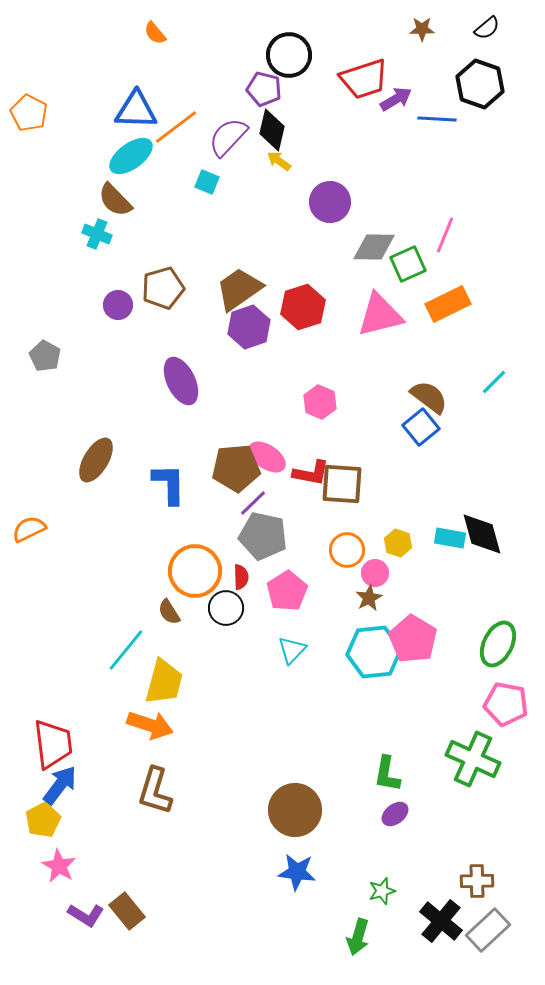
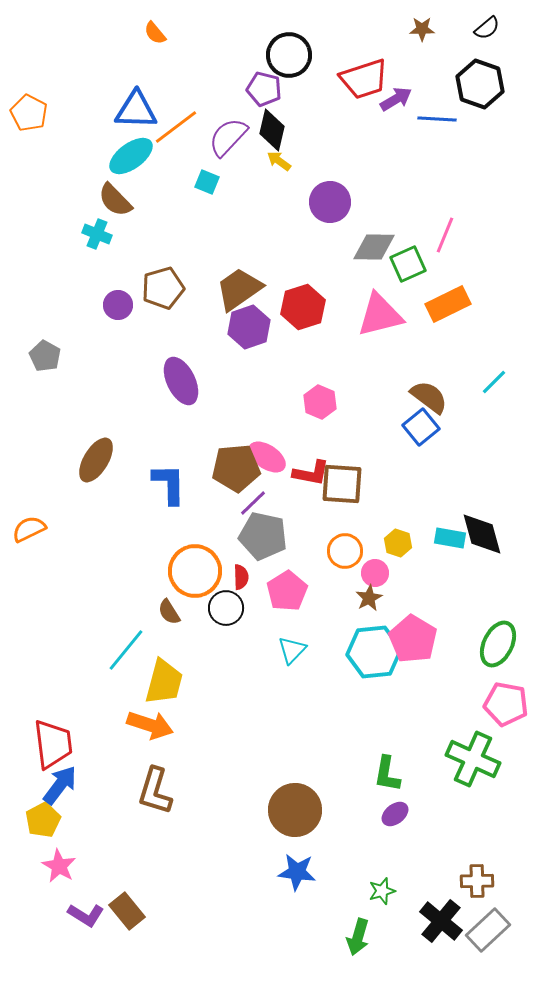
orange circle at (347, 550): moved 2 px left, 1 px down
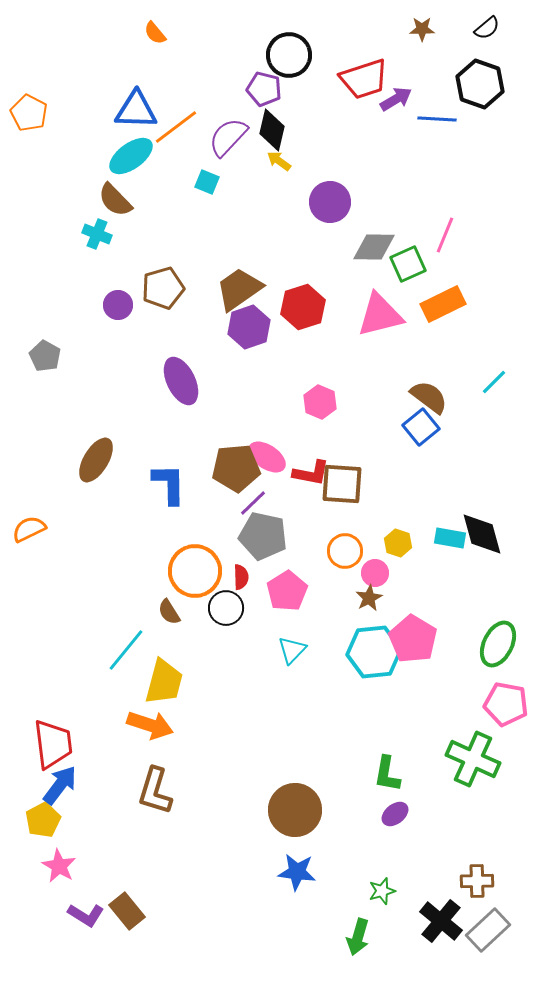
orange rectangle at (448, 304): moved 5 px left
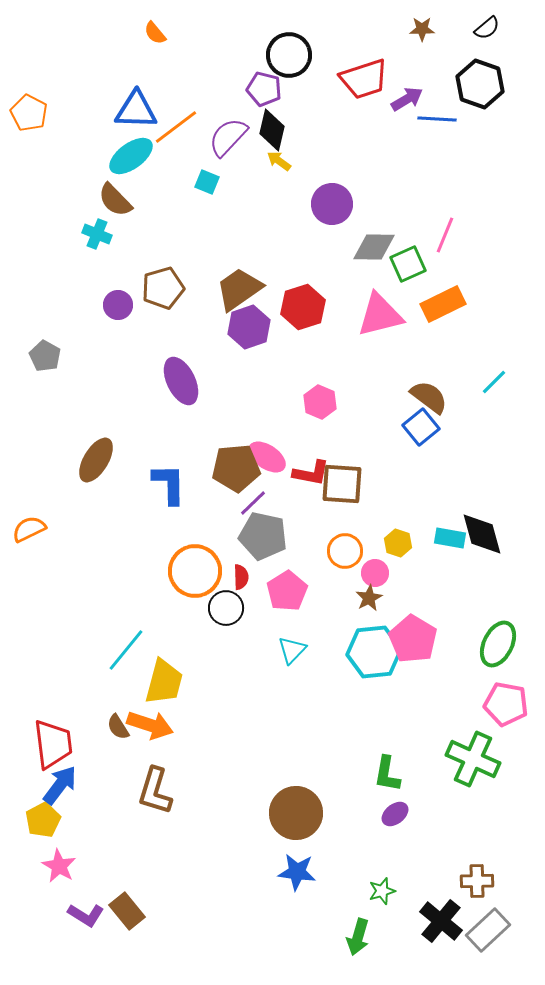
purple arrow at (396, 99): moved 11 px right
purple circle at (330, 202): moved 2 px right, 2 px down
brown semicircle at (169, 612): moved 51 px left, 115 px down
brown circle at (295, 810): moved 1 px right, 3 px down
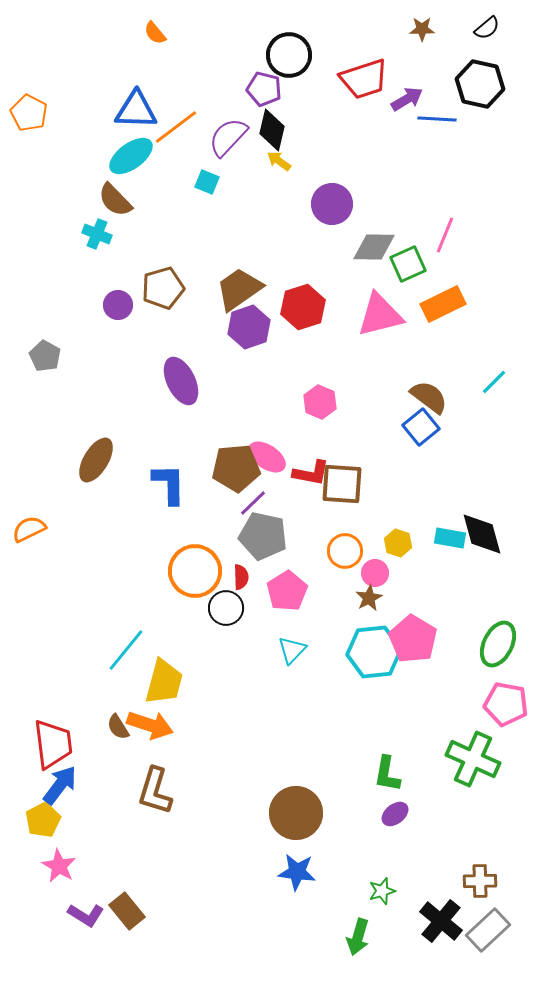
black hexagon at (480, 84): rotated 6 degrees counterclockwise
brown cross at (477, 881): moved 3 px right
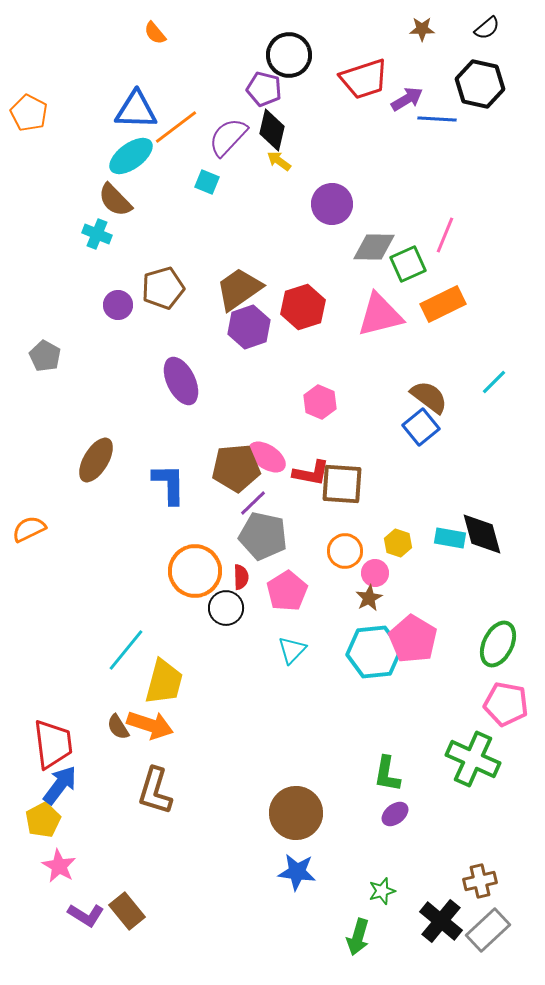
brown cross at (480, 881): rotated 12 degrees counterclockwise
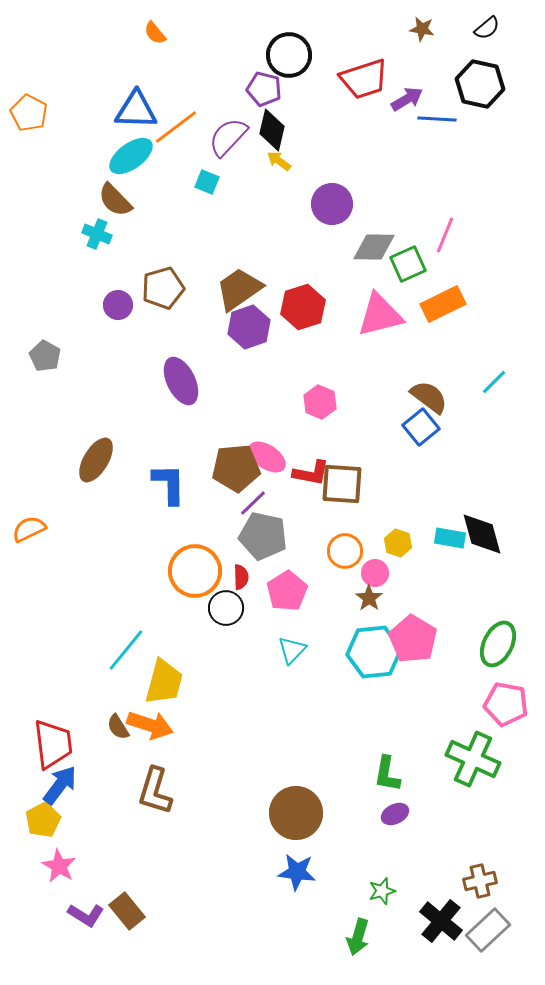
brown star at (422, 29): rotated 10 degrees clockwise
brown star at (369, 598): rotated 8 degrees counterclockwise
purple ellipse at (395, 814): rotated 12 degrees clockwise
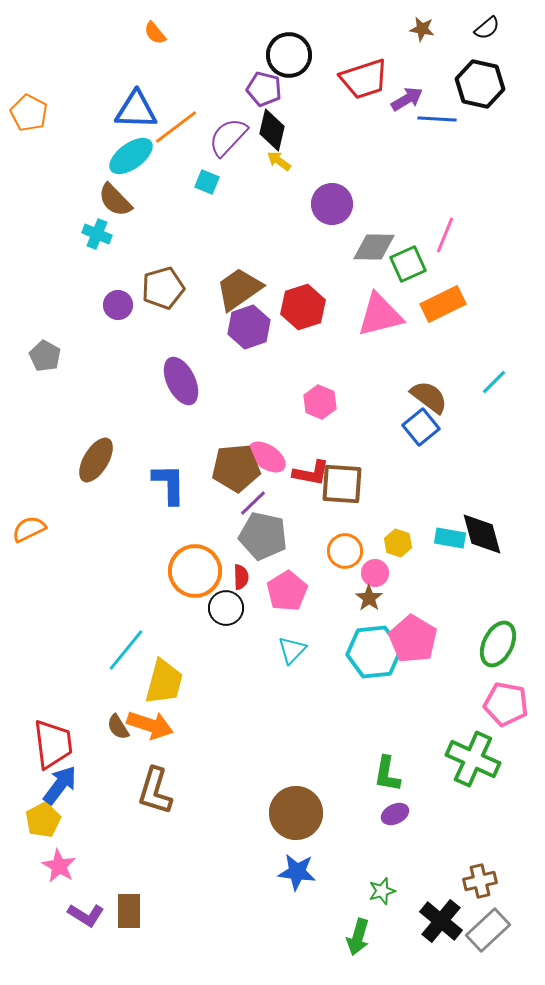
brown rectangle at (127, 911): moved 2 px right; rotated 39 degrees clockwise
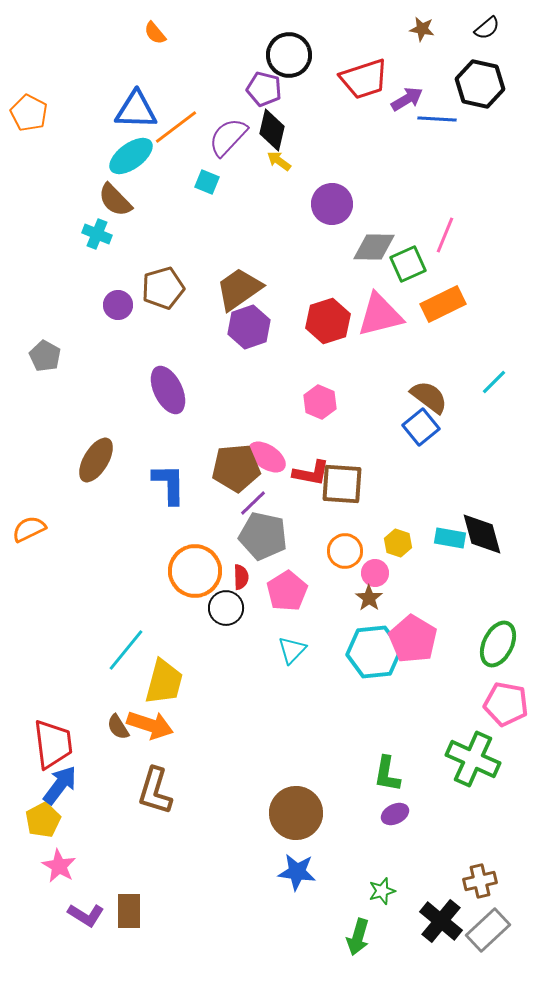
red hexagon at (303, 307): moved 25 px right, 14 px down
purple ellipse at (181, 381): moved 13 px left, 9 px down
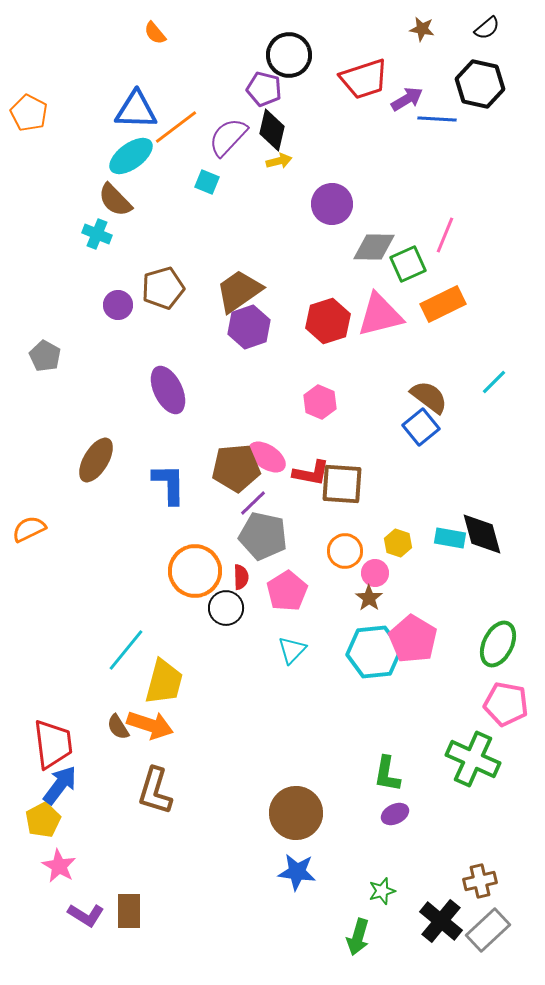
yellow arrow at (279, 161): rotated 130 degrees clockwise
brown trapezoid at (239, 289): moved 2 px down
